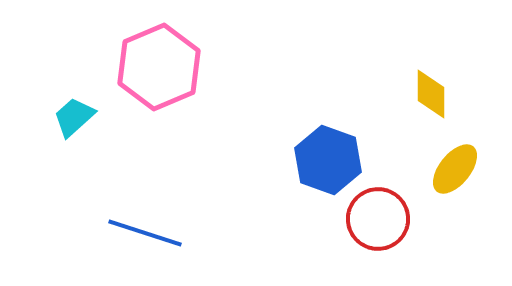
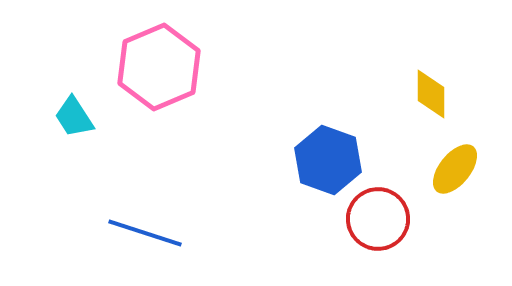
cyan trapezoid: rotated 81 degrees counterclockwise
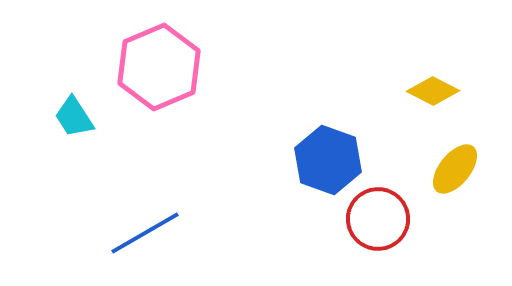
yellow diamond: moved 2 px right, 3 px up; rotated 63 degrees counterclockwise
blue line: rotated 48 degrees counterclockwise
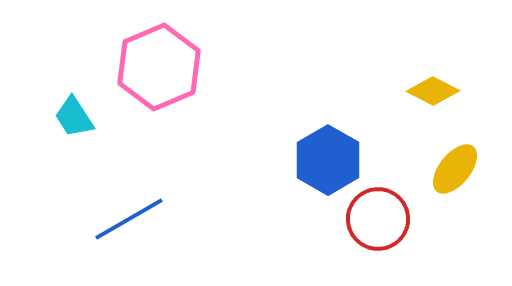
blue hexagon: rotated 10 degrees clockwise
blue line: moved 16 px left, 14 px up
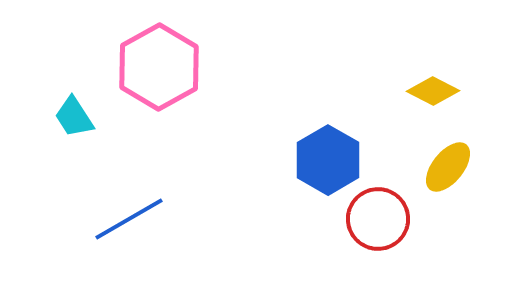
pink hexagon: rotated 6 degrees counterclockwise
yellow ellipse: moved 7 px left, 2 px up
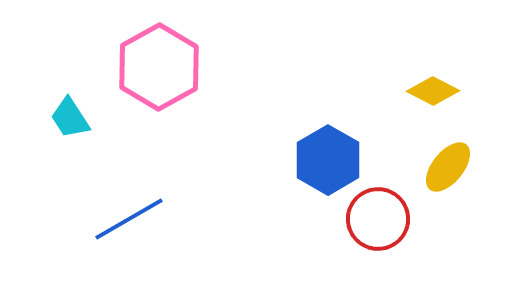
cyan trapezoid: moved 4 px left, 1 px down
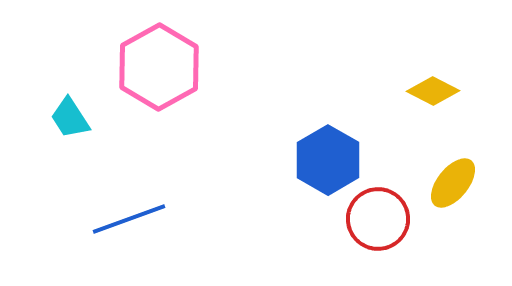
yellow ellipse: moved 5 px right, 16 px down
blue line: rotated 10 degrees clockwise
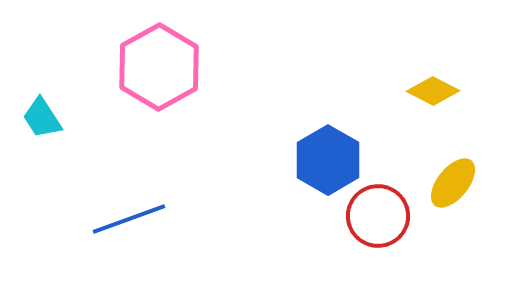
cyan trapezoid: moved 28 px left
red circle: moved 3 px up
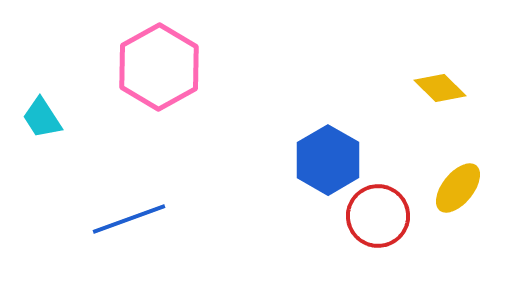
yellow diamond: moved 7 px right, 3 px up; rotated 18 degrees clockwise
yellow ellipse: moved 5 px right, 5 px down
